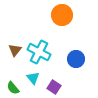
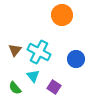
cyan triangle: moved 2 px up
green semicircle: moved 2 px right
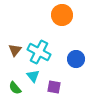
purple square: rotated 24 degrees counterclockwise
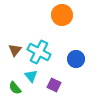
cyan triangle: moved 2 px left
purple square: moved 2 px up; rotated 16 degrees clockwise
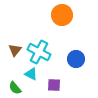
cyan triangle: moved 2 px up; rotated 24 degrees counterclockwise
purple square: rotated 24 degrees counterclockwise
